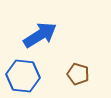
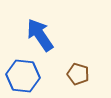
blue arrow: rotated 92 degrees counterclockwise
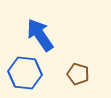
blue hexagon: moved 2 px right, 3 px up
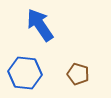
blue arrow: moved 10 px up
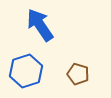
blue hexagon: moved 1 px right, 2 px up; rotated 24 degrees counterclockwise
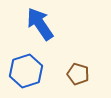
blue arrow: moved 1 px up
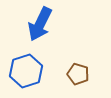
blue arrow: rotated 120 degrees counterclockwise
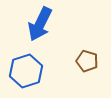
brown pentagon: moved 9 px right, 13 px up
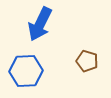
blue hexagon: rotated 16 degrees clockwise
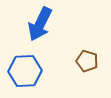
blue hexagon: moved 1 px left
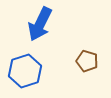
blue hexagon: rotated 16 degrees counterclockwise
